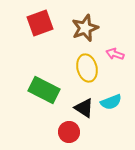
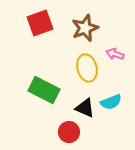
black triangle: moved 1 px right; rotated 10 degrees counterclockwise
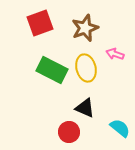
yellow ellipse: moved 1 px left
green rectangle: moved 8 px right, 20 px up
cyan semicircle: moved 9 px right, 26 px down; rotated 120 degrees counterclockwise
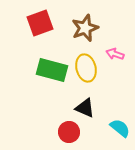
green rectangle: rotated 12 degrees counterclockwise
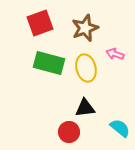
green rectangle: moved 3 px left, 7 px up
black triangle: rotated 30 degrees counterclockwise
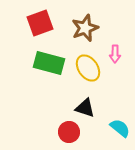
pink arrow: rotated 108 degrees counterclockwise
yellow ellipse: moved 2 px right; rotated 20 degrees counterclockwise
black triangle: rotated 25 degrees clockwise
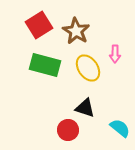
red square: moved 1 px left, 2 px down; rotated 12 degrees counterclockwise
brown star: moved 9 px left, 3 px down; rotated 20 degrees counterclockwise
green rectangle: moved 4 px left, 2 px down
red circle: moved 1 px left, 2 px up
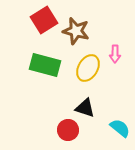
red square: moved 5 px right, 5 px up
brown star: rotated 16 degrees counterclockwise
yellow ellipse: rotated 64 degrees clockwise
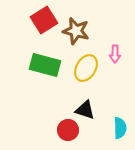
yellow ellipse: moved 2 px left
black triangle: moved 2 px down
cyan semicircle: rotated 50 degrees clockwise
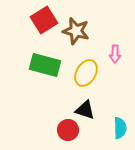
yellow ellipse: moved 5 px down
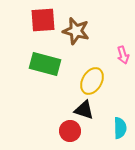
red square: moved 1 px left; rotated 28 degrees clockwise
pink arrow: moved 8 px right, 1 px down; rotated 18 degrees counterclockwise
green rectangle: moved 1 px up
yellow ellipse: moved 6 px right, 8 px down
black triangle: moved 1 px left
red circle: moved 2 px right, 1 px down
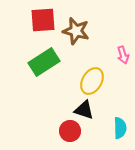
green rectangle: moved 1 px left, 2 px up; rotated 48 degrees counterclockwise
